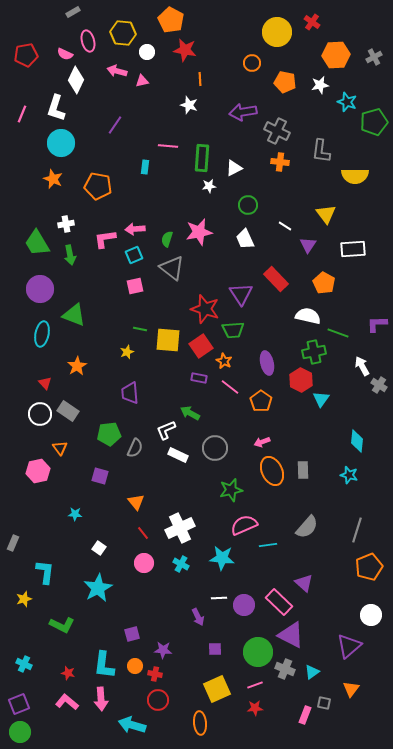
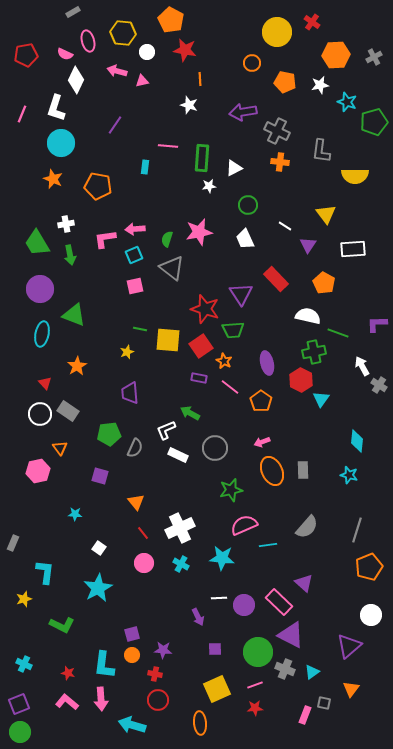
orange circle at (135, 666): moved 3 px left, 11 px up
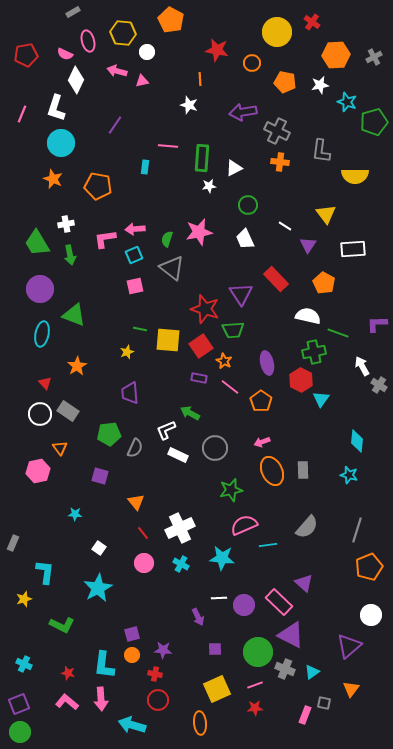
red star at (185, 50): moved 32 px right
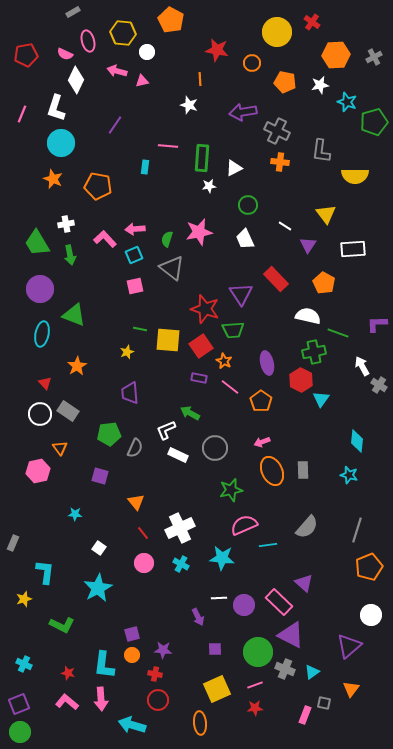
pink L-shape at (105, 239): rotated 55 degrees clockwise
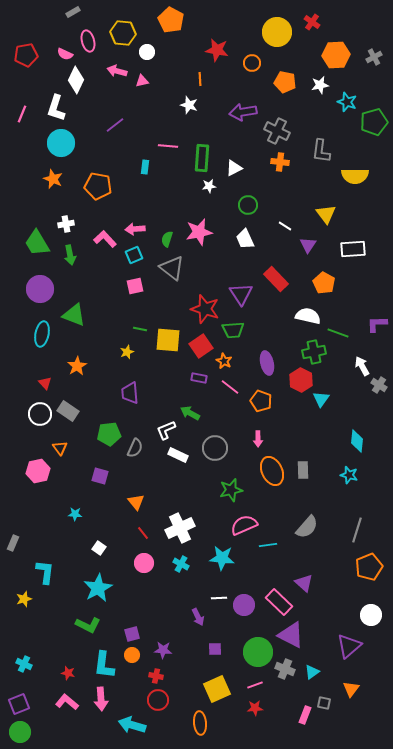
purple line at (115, 125): rotated 18 degrees clockwise
orange pentagon at (261, 401): rotated 15 degrees counterclockwise
pink arrow at (262, 442): moved 4 px left, 3 px up; rotated 70 degrees counterclockwise
green L-shape at (62, 625): moved 26 px right
red cross at (155, 674): moved 1 px right, 2 px down
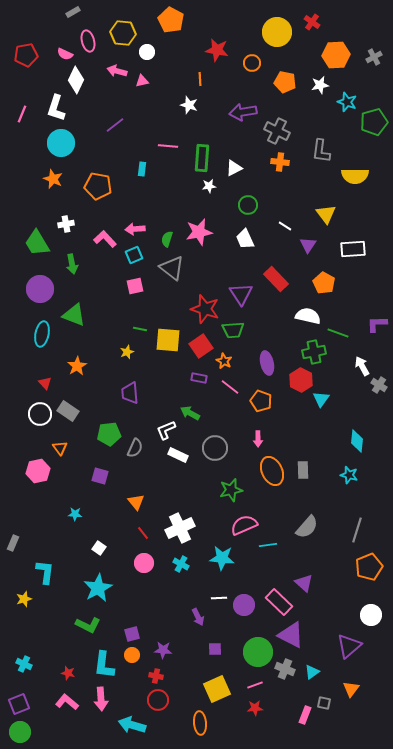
cyan rectangle at (145, 167): moved 3 px left, 2 px down
green arrow at (70, 255): moved 2 px right, 9 px down
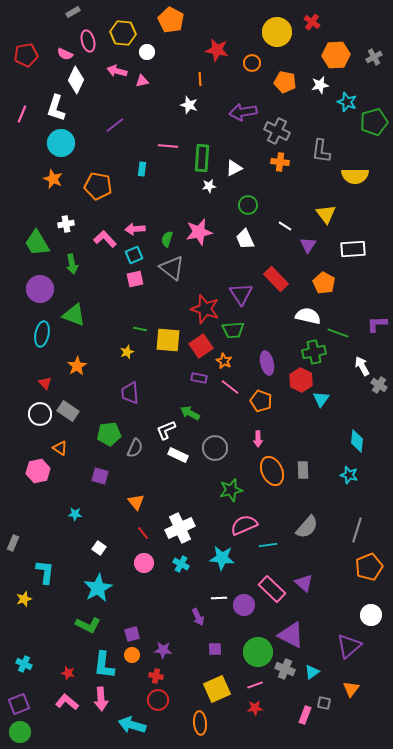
pink square at (135, 286): moved 7 px up
orange triangle at (60, 448): rotated 21 degrees counterclockwise
pink rectangle at (279, 602): moved 7 px left, 13 px up
